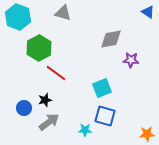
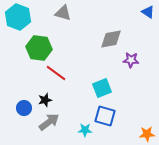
green hexagon: rotated 25 degrees counterclockwise
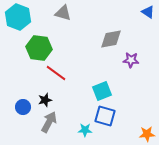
cyan square: moved 3 px down
blue circle: moved 1 px left, 1 px up
gray arrow: rotated 25 degrees counterclockwise
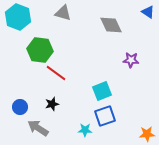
gray diamond: moved 14 px up; rotated 75 degrees clockwise
green hexagon: moved 1 px right, 2 px down
black star: moved 7 px right, 4 px down
blue circle: moved 3 px left
blue square: rotated 35 degrees counterclockwise
gray arrow: moved 11 px left, 6 px down; rotated 85 degrees counterclockwise
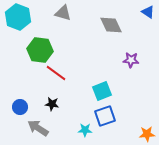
black star: rotated 24 degrees clockwise
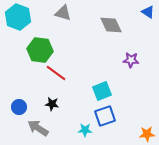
blue circle: moved 1 px left
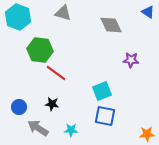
blue square: rotated 30 degrees clockwise
cyan star: moved 14 px left
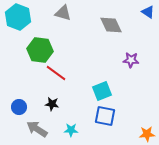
gray arrow: moved 1 px left, 1 px down
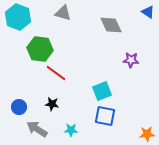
green hexagon: moved 1 px up
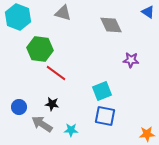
gray arrow: moved 5 px right, 5 px up
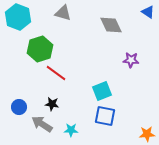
green hexagon: rotated 25 degrees counterclockwise
